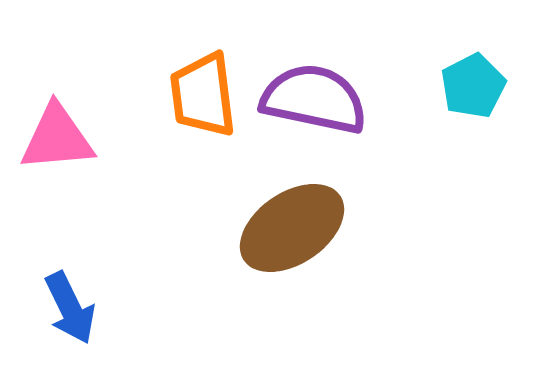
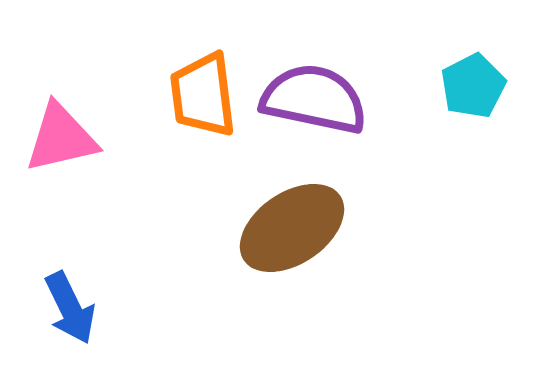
pink triangle: moved 4 px right; rotated 8 degrees counterclockwise
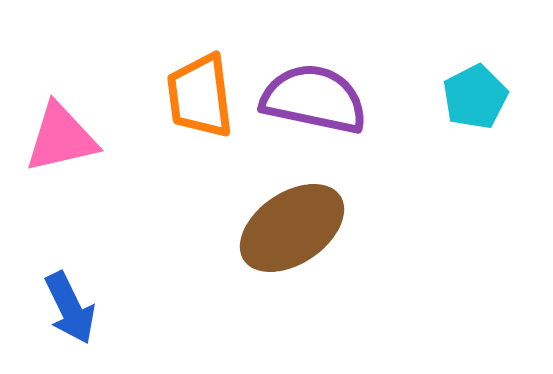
cyan pentagon: moved 2 px right, 11 px down
orange trapezoid: moved 3 px left, 1 px down
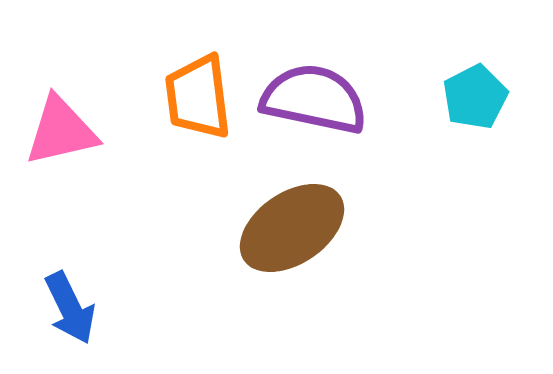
orange trapezoid: moved 2 px left, 1 px down
pink triangle: moved 7 px up
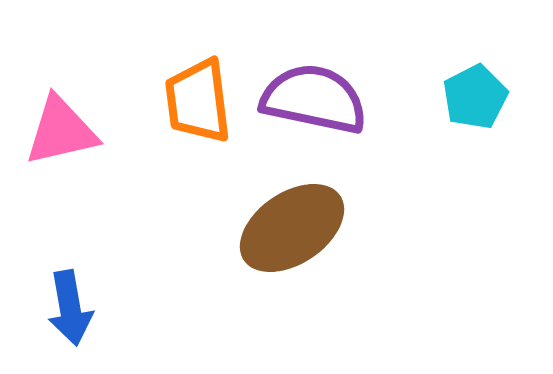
orange trapezoid: moved 4 px down
blue arrow: rotated 16 degrees clockwise
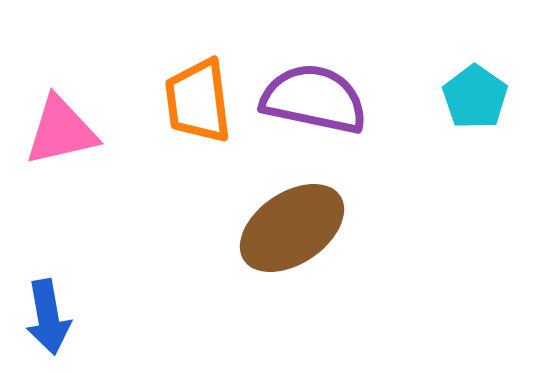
cyan pentagon: rotated 10 degrees counterclockwise
blue arrow: moved 22 px left, 9 px down
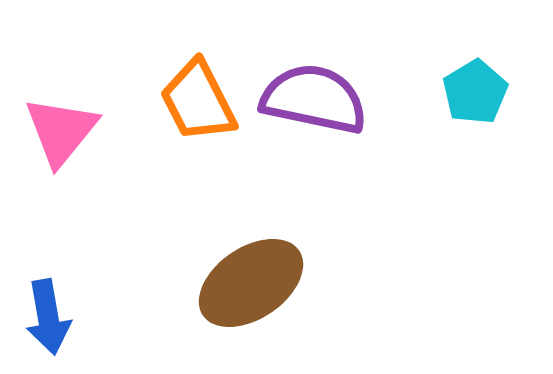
cyan pentagon: moved 5 px up; rotated 6 degrees clockwise
orange trapezoid: rotated 20 degrees counterclockwise
pink triangle: rotated 38 degrees counterclockwise
brown ellipse: moved 41 px left, 55 px down
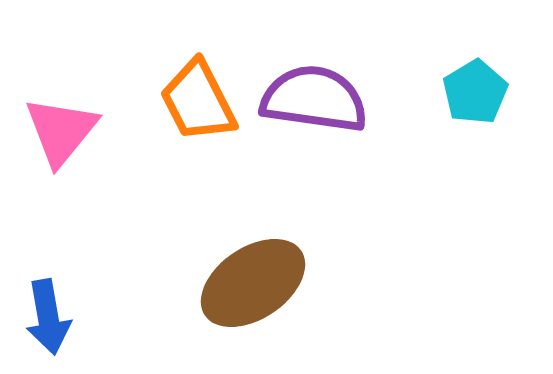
purple semicircle: rotated 4 degrees counterclockwise
brown ellipse: moved 2 px right
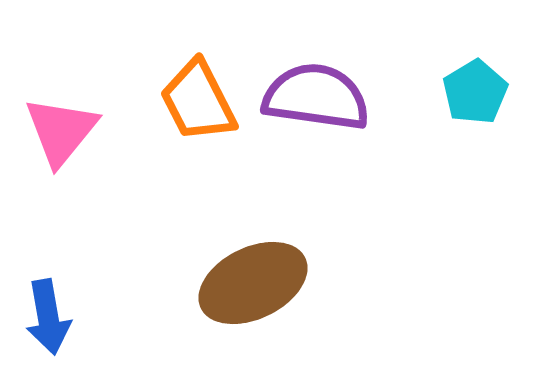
purple semicircle: moved 2 px right, 2 px up
brown ellipse: rotated 8 degrees clockwise
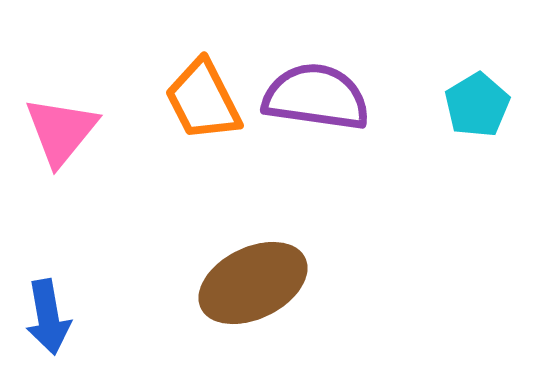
cyan pentagon: moved 2 px right, 13 px down
orange trapezoid: moved 5 px right, 1 px up
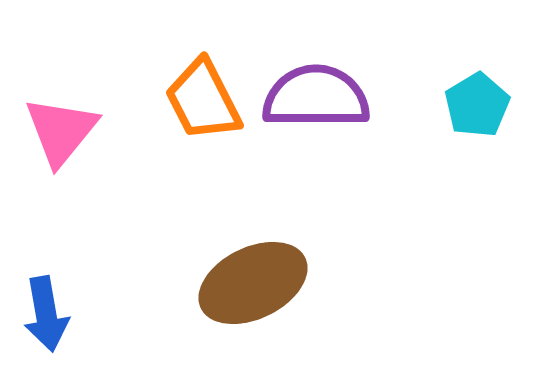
purple semicircle: rotated 8 degrees counterclockwise
blue arrow: moved 2 px left, 3 px up
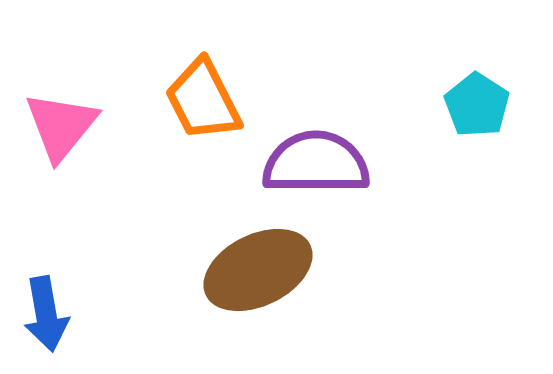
purple semicircle: moved 66 px down
cyan pentagon: rotated 8 degrees counterclockwise
pink triangle: moved 5 px up
brown ellipse: moved 5 px right, 13 px up
